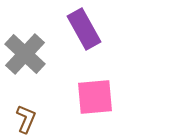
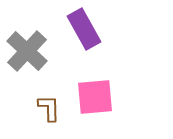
gray cross: moved 2 px right, 3 px up
brown L-shape: moved 23 px right, 11 px up; rotated 24 degrees counterclockwise
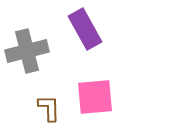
purple rectangle: moved 1 px right
gray cross: rotated 33 degrees clockwise
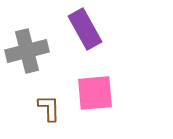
pink square: moved 4 px up
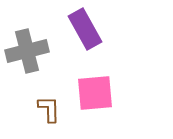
brown L-shape: moved 1 px down
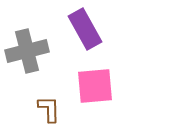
pink square: moved 7 px up
